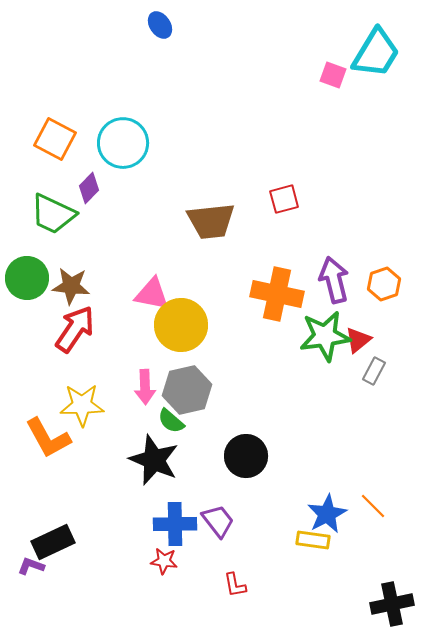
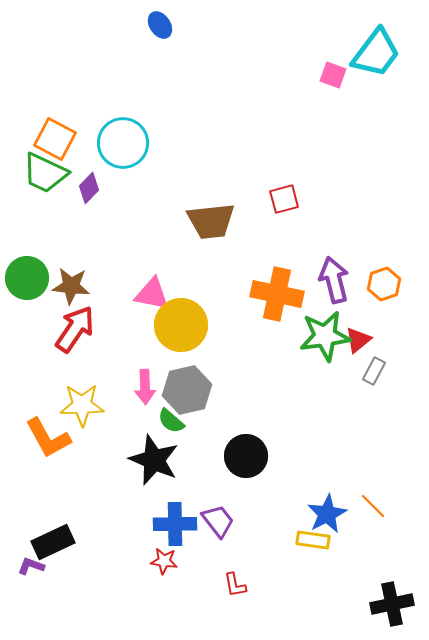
cyan trapezoid: rotated 6 degrees clockwise
green trapezoid: moved 8 px left, 41 px up
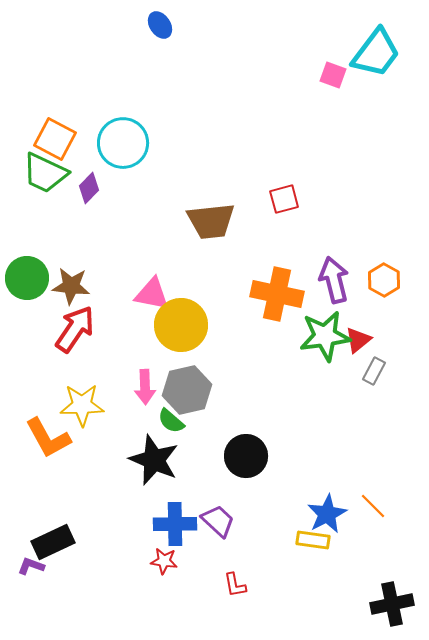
orange hexagon: moved 4 px up; rotated 12 degrees counterclockwise
purple trapezoid: rotated 9 degrees counterclockwise
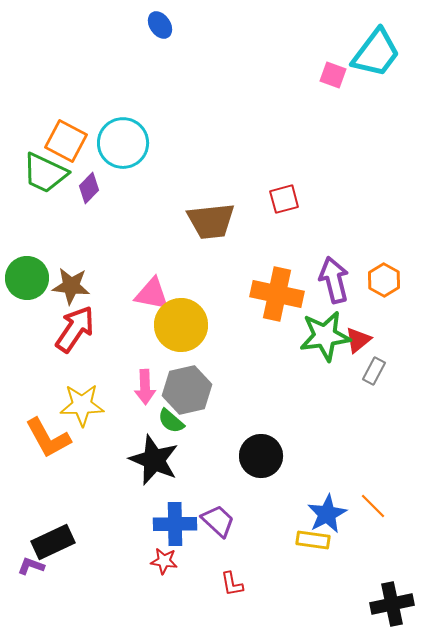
orange square: moved 11 px right, 2 px down
black circle: moved 15 px right
red L-shape: moved 3 px left, 1 px up
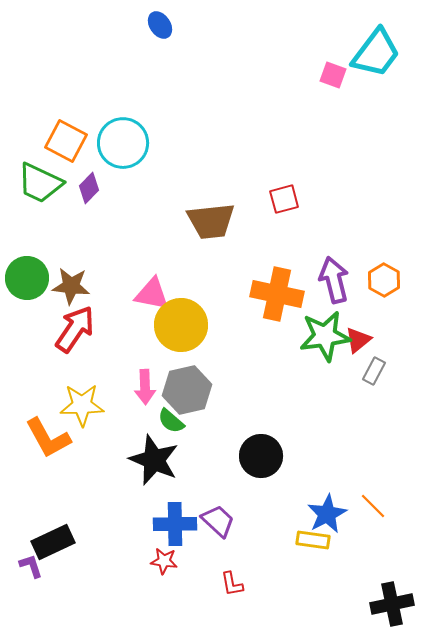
green trapezoid: moved 5 px left, 10 px down
purple L-shape: rotated 52 degrees clockwise
